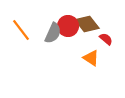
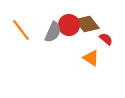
red circle: moved 1 px right, 1 px up
gray semicircle: moved 1 px up
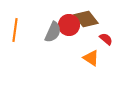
brown diamond: moved 1 px left, 5 px up
orange line: moved 6 px left; rotated 45 degrees clockwise
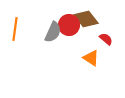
orange line: moved 1 px up
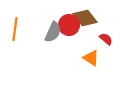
brown diamond: moved 1 px left, 1 px up
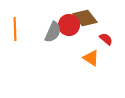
orange line: rotated 10 degrees counterclockwise
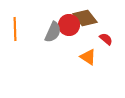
orange triangle: moved 3 px left, 1 px up
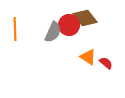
red semicircle: moved 24 px down
